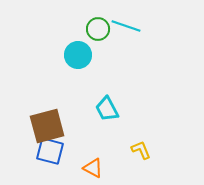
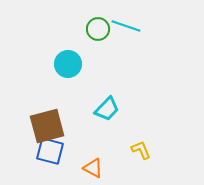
cyan circle: moved 10 px left, 9 px down
cyan trapezoid: rotated 108 degrees counterclockwise
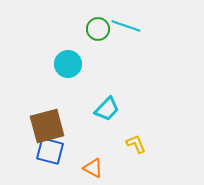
yellow L-shape: moved 5 px left, 6 px up
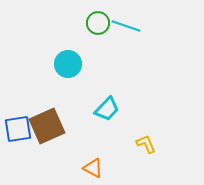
green circle: moved 6 px up
brown square: rotated 9 degrees counterclockwise
yellow L-shape: moved 10 px right
blue square: moved 32 px left, 22 px up; rotated 24 degrees counterclockwise
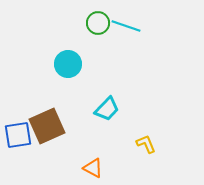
blue square: moved 6 px down
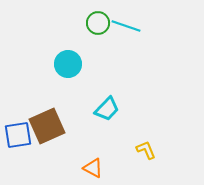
yellow L-shape: moved 6 px down
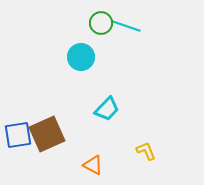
green circle: moved 3 px right
cyan circle: moved 13 px right, 7 px up
brown square: moved 8 px down
yellow L-shape: moved 1 px down
orange triangle: moved 3 px up
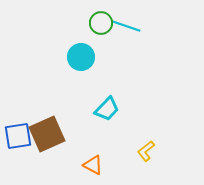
blue square: moved 1 px down
yellow L-shape: rotated 105 degrees counterclockwise
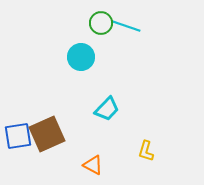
yellow L-shape: rotated 35 degrees counterclockwise
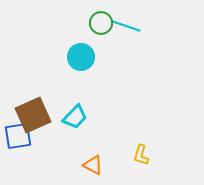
cyan trapezoid: moved 32 px left, 8 px down
brown square: moved 14 px left, 19 px up
yellow L-shape: moved 5 px left, 4 px down
